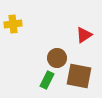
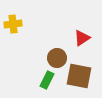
red triangle: moved 2 px left, 3 px down
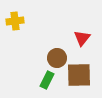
yellow cross: moved 2 px right, 3 px up
red triangle: rotated 18 degrees counterclockwise
brown square: moved 1 px up; rotated 12 degrees counterclockwise
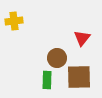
yellow cross: moved 1 px left
brown square: moved 2 px down
green rectangle: rotated 24 degrees counterclockwise
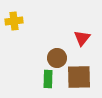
green rectangle: moved 1 px right, 1 px up
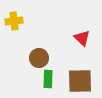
red triangle: rotated 24 degrees counterclockwise
brown circle: moved 18 px left
brown square: moved 1 px right, 4 px down
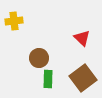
brown square: moved 3 px right, 3 px up; rotated 36 degrees counterclockwise
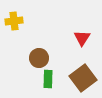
red triangle: rotated 18 degrees clockwise
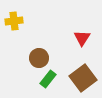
green rectangle: rotated 36 degrees clockwise
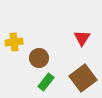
yellow cross: moved 21 px down
green rectangle: moved 2 px left, 3 px down
